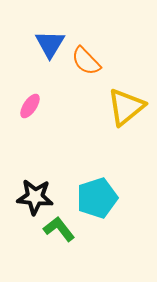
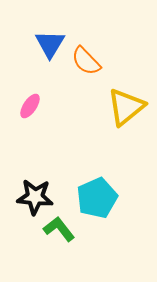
cyan pentagon: rotated 6 degrees counterclockwise
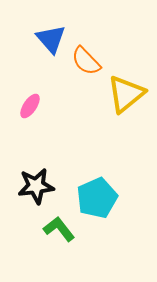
blue triangle: moved 1 px right, 5 px up; rotated 12 degrees counterclockwise
yellow triangle: moved 13 px up
black star: moved 1 px right, 11 px up; rotated 12 degrees counterclockwise
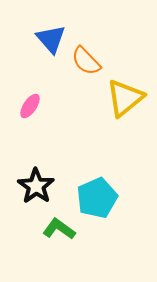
yellow triangle: moved 1 px left, 4 px down
black star: rotated 30 degrees counterclockwise
green L-shape: rotated 16 degrees counterclockwise
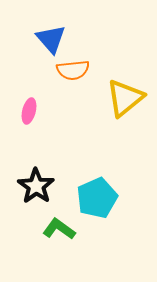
orange semicircle: moved 13 px left, 9 px down; rotated 52 degrees counterclockwise
pink ellipse: moved 1 px left, 5 px down; rotated 20 degrees counterclockwise
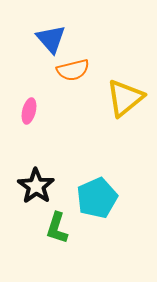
orange semicircle: rotated 8 degrees counterclockwise
green L-shape: moved 2 px left, 1 px up; rotated 108 degrees counterclockwise
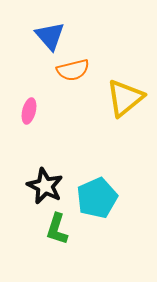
blue triangle: moved 1 px left, 3 px up
black star: moved 9 px right; rotated 9 degrees counterclockwise
green L-shape: moved 1 px down
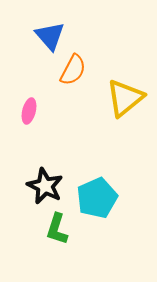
orange semicircle: rotated 48 degrees counterclockwise
